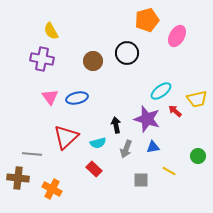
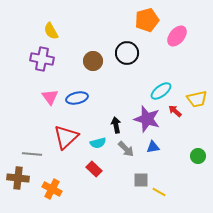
pink ellipse: rotated 10 degrees clockwise
gray arrow: rotated 66 degrees counterclockwise
yellow line: moved 10 px left, 21 px down
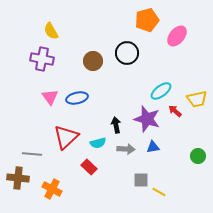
gray arrow: rotated 42 degrees counterclockwise
red rectangle: moved 5 px left, 2 px up
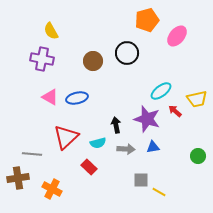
pink triangle: rotated 24 degrees counterclockwise
brown cross: rotated 15 degrees counterclockwise
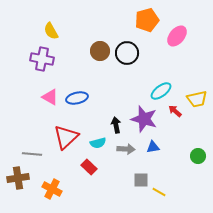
brown circle: moved 7 px right, 10 px up
purple star: moved 3 px left
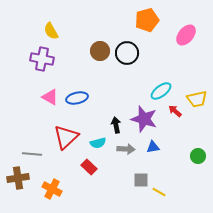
pink ellipse: moved 9 px right, 1 px up
